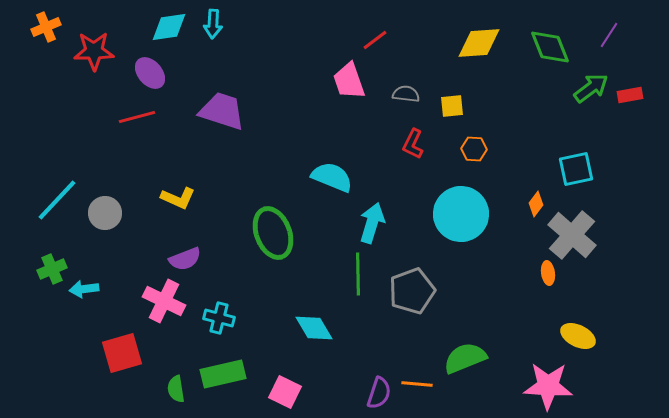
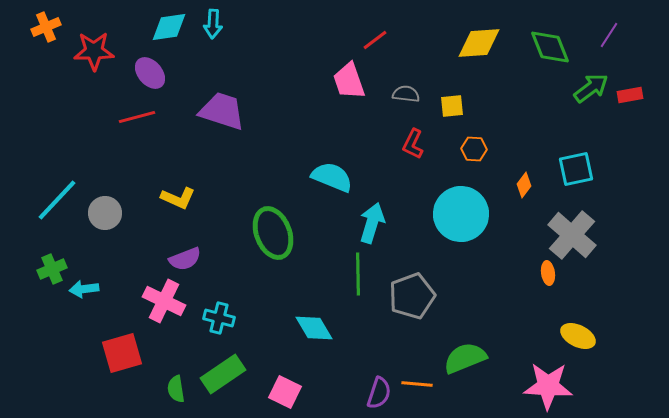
orange diamond at (536, 204): moved 12 px left, 19 px up
gray pentagon at (412, 291): moved 5 px down
green rectangle at (223, 374): rotated 21 degrees counterclockwise
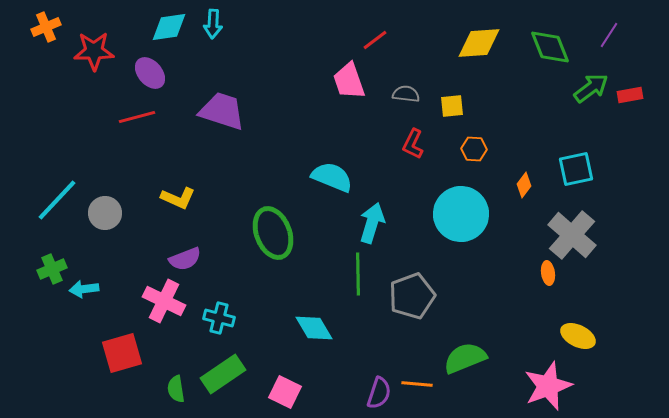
pink star at (548, 386): rotated 24 degrees counterclockwise
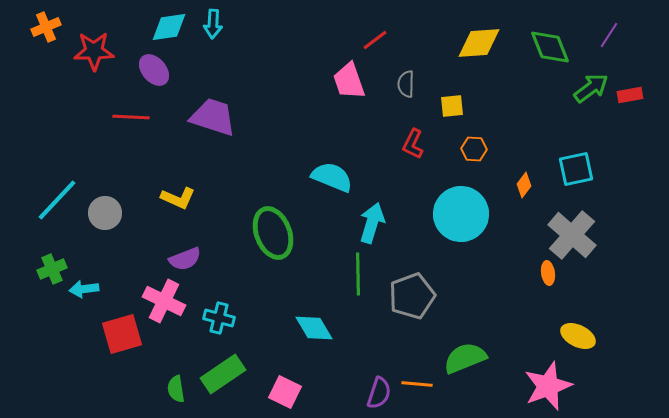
purple ellipse at (150, 73): moved 4 px right, 3 px up
gray semicircle at (406, 94): moved 10 px up; rotated 96 degrees counterclockwise
purple trapezoid at (222, 111): moved 9 px left, 6 px down
red line at (137, 117): moved 6 px left; rotated 18 degrees clockwise
red square at (122, 353): moved 19 px up
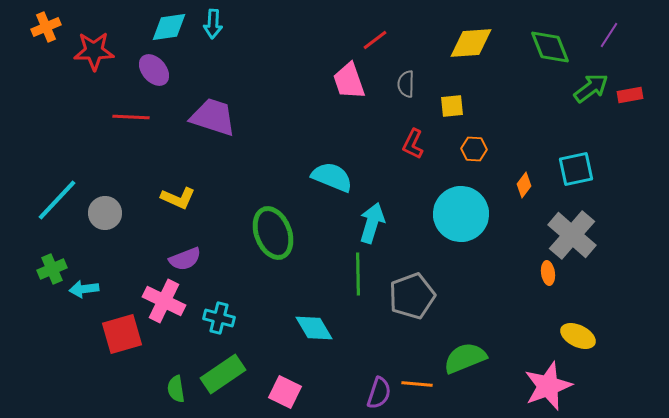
yellow diamond at (479, 43): moved 8 px left
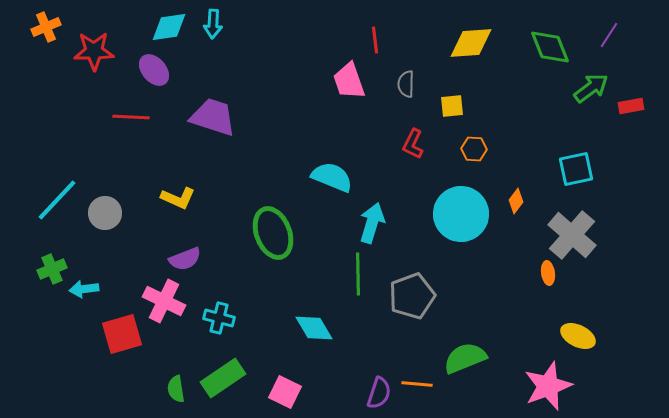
red line at (375, 40): rotated 60 degrees counterclockwise
red rectangle at (630, 95): moved 1 px right, 11 px down
orange diamond at (524, 185): moved 8 px left, 16 px down
green rectangle at (223, 374): moved 4 px down
